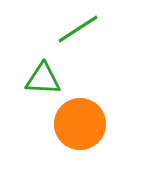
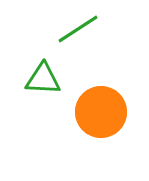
orange circle: moved 21 px right, 12 px up
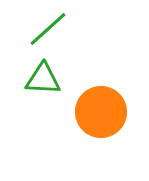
green line: moved 30 px left; rotated 9 degrees counterclockwise
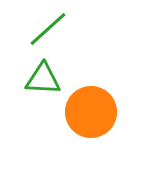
orange circle: moved 10 px left
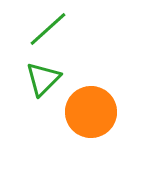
green triangle: rotated 48 degrees counterclockwise
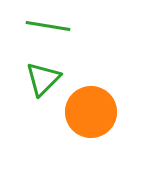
green line: moved 3 px up; rotated 51 degrees clockwise
